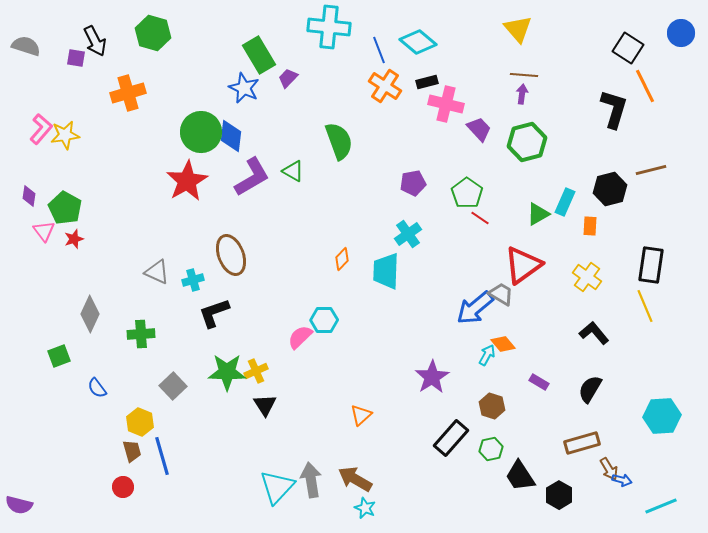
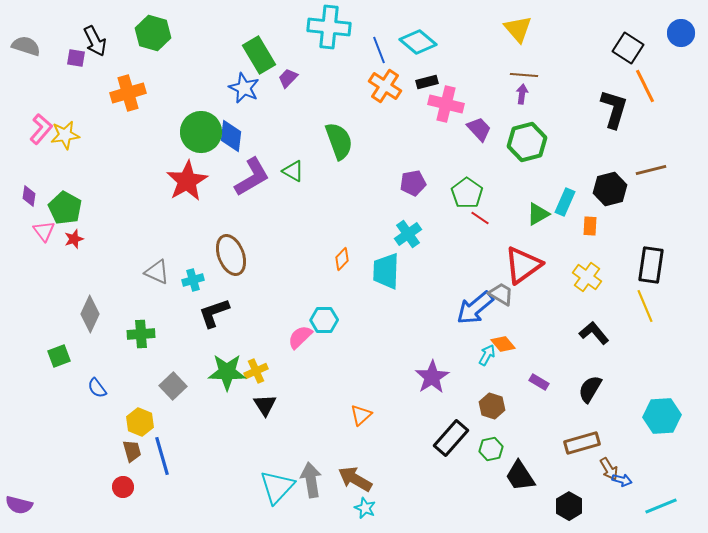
black hexagon at (559, 495): moved 10 px right, 11 px down
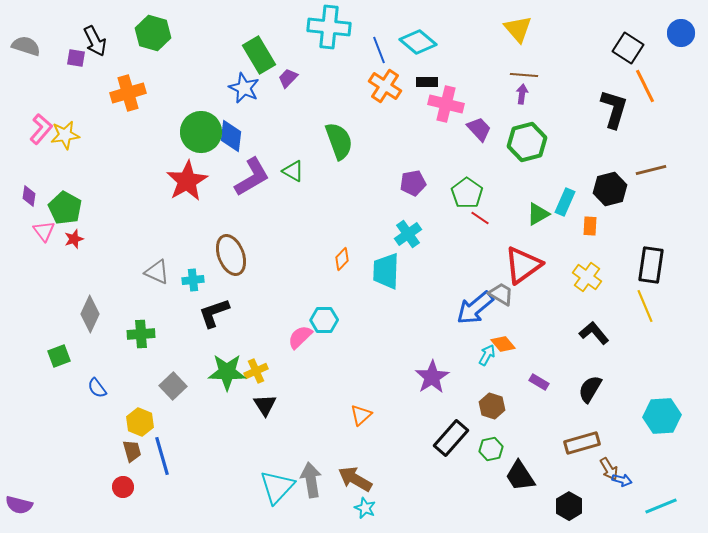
black rectangle at (427, 82): rotated 15 degrees clockwise
cyan cross at (193, 280): rotated 10 degrees clockwise
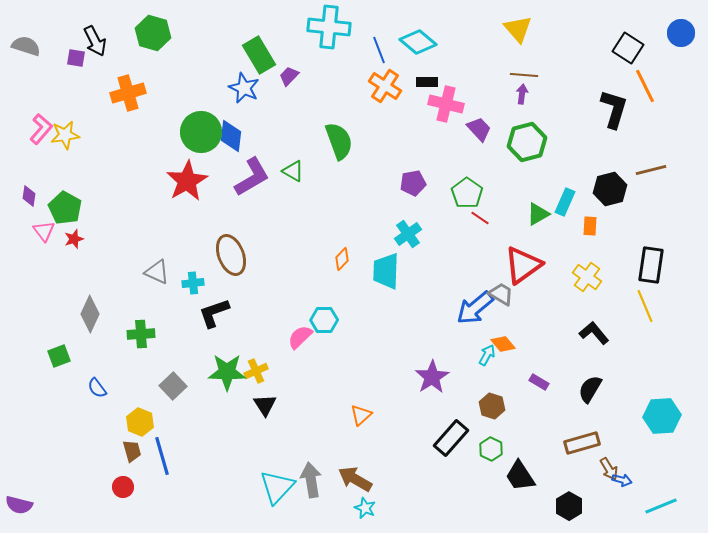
purple trapezoid at (288, 78): moved 1 px right, 2 px up
cyan cross at (193, 280): moved 3 px down
green hexagon at (491, 449): rotated 20 degrees counterclockwise
